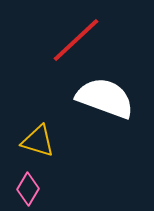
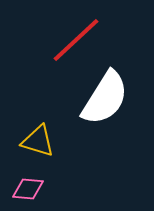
white semicircle: rotated 102 degrees clockwise
pink diamond: rotated 64 degrees clockwise
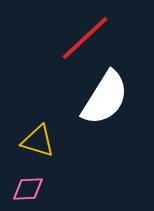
red line: moved 9 px right, 2 px up
pink diamond: rotated 8 degrees counterclockwise
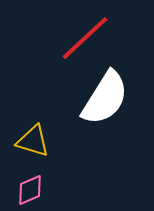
yellow triangle: moved 5 px left
pink diamond: moved 2 px right, 1 px down; rotated 20 degrees counterclockwise
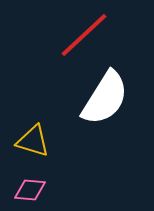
red line: moved 1 px left, 3 px up
pink diamond: rotated 28 degrees clockwise
